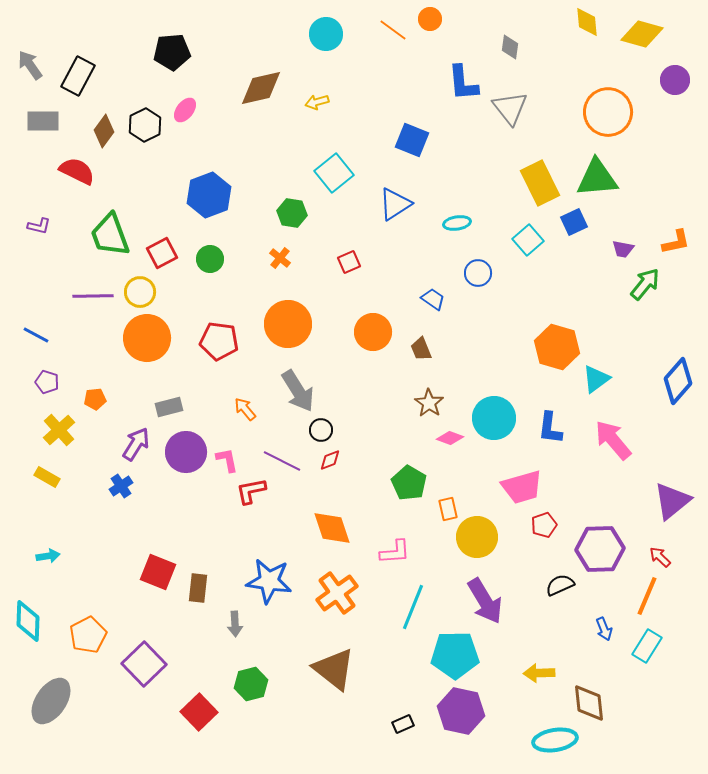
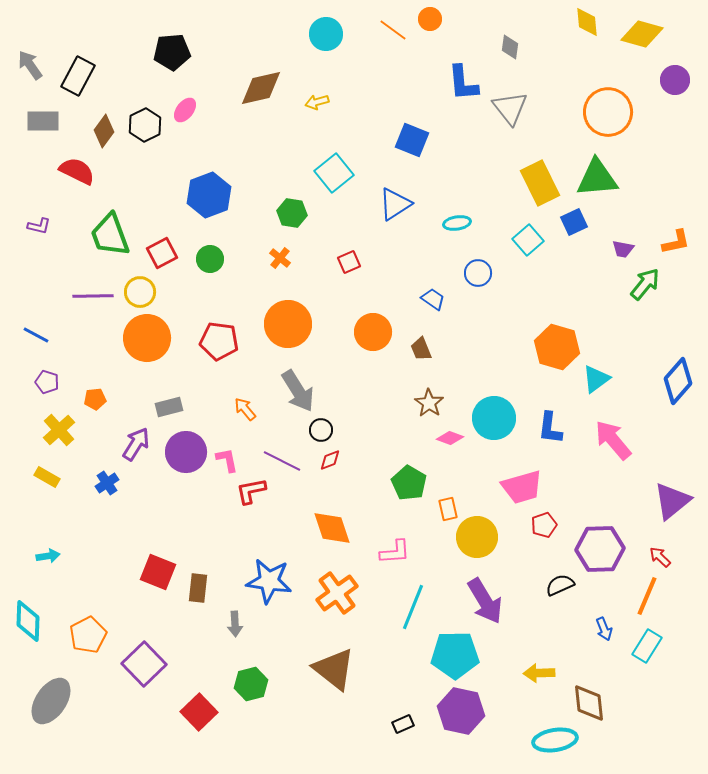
blue cross at (121, 486): moved 14 px left, 3 px up
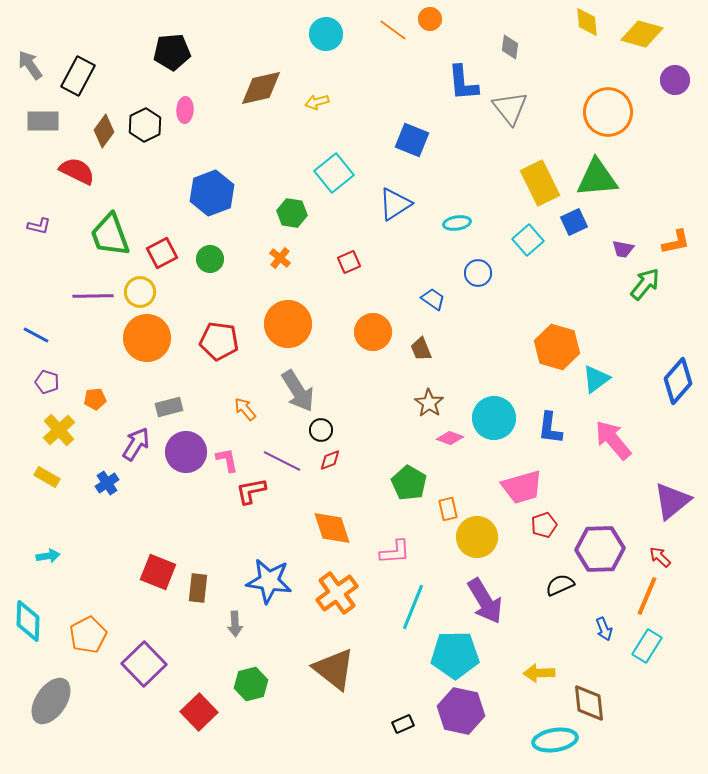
pink ellipse at (185, 110): rotated 35 degrees counterclockwise
blue hexagon at (209, 195): moved 3 px right, 2 px up
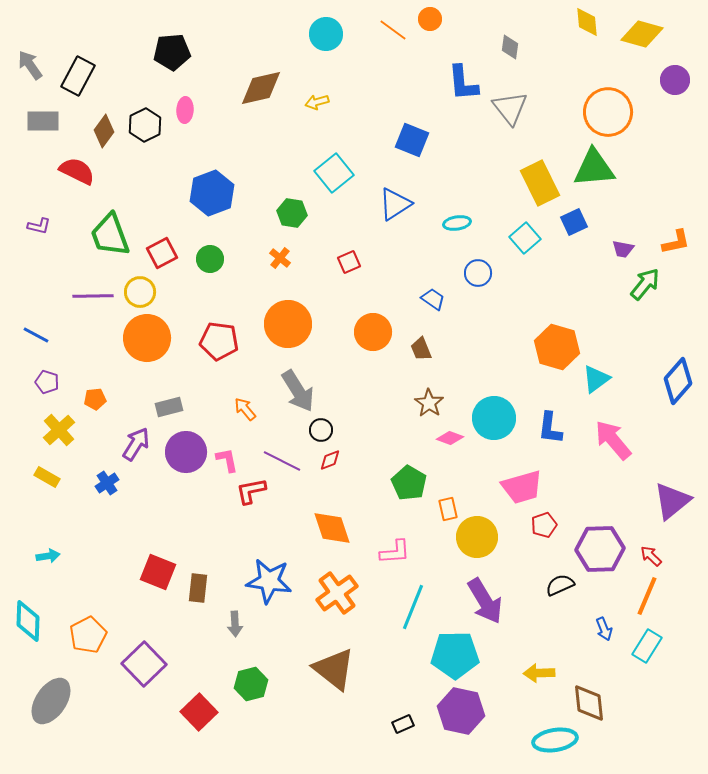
green triangle at (597, 178): moved 3 px left, 10 px up
cyan square at (528, 240): moved 3 px left, 2 px up
red arrow at (660, 557): moved 9 px left, 1 px up
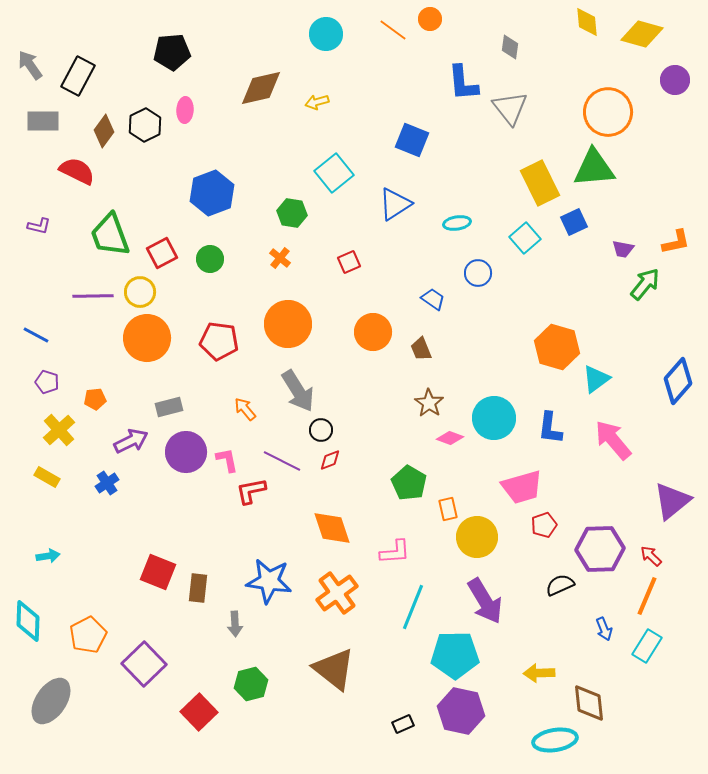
purple arrow at (136, 444): moved 5 px left, 3 px up; rotated 32 degrees clockwise
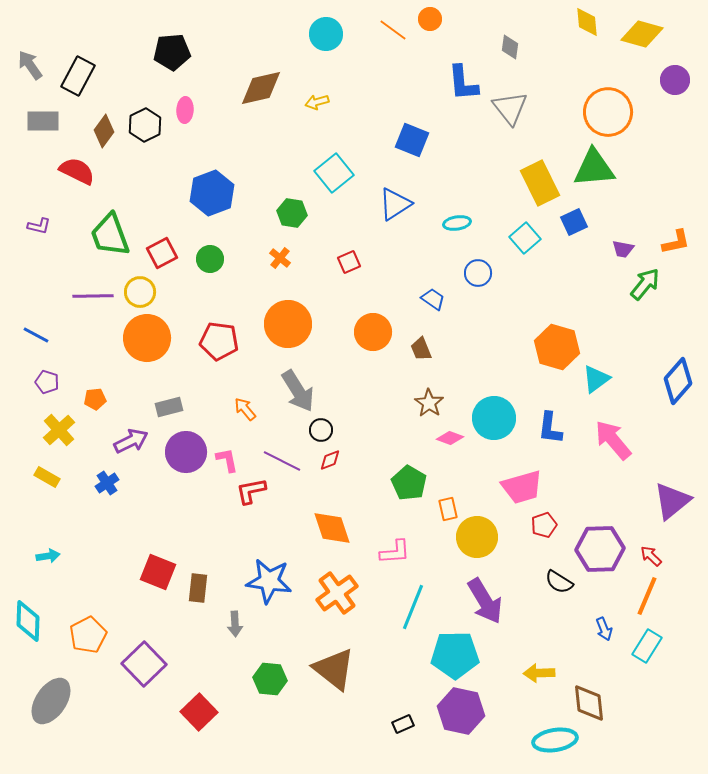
black semicircle at (560, 585): moved 1 px left, 3 px up; rotated 124 degrees counterclockwise
green hexagon at (251, 684): moved 19 px right, 5 px up; rotated 20 degrees clockwise
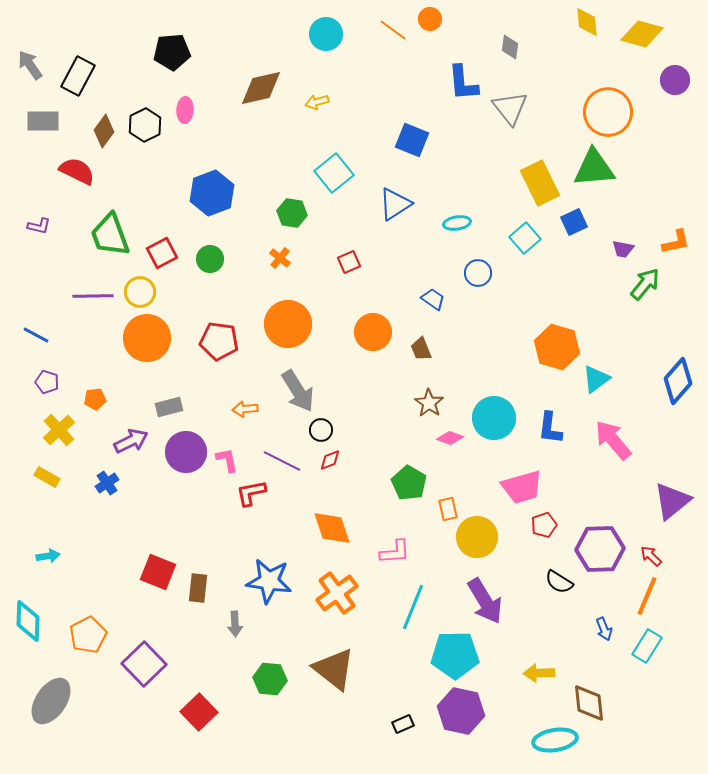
orange arrow at (245, 409): rotated 55 degrees counterclockwise
red L-shape at (251, 491): moved 2 px down
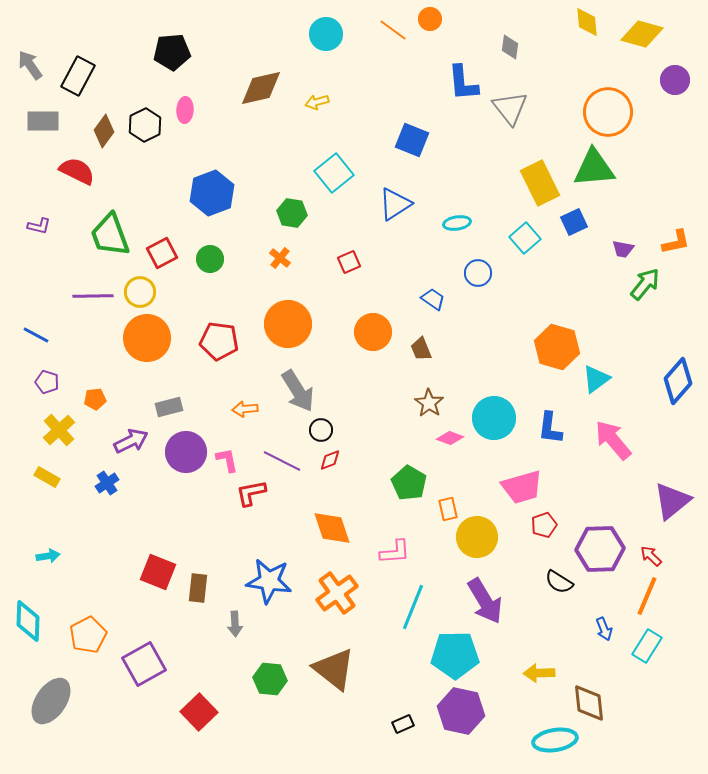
purple square at (144, 664): rotated 15 degrees clockwise
